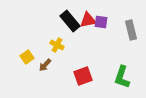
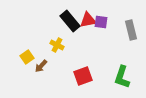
brown arrow: moved 4 px left, 1 px down
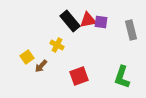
red square: moved 4 px left
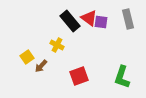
red triangle: moved 1 px right, 2 px up; rotated 48 degrees clockwise
gray rectangle: moved 3 px left, 11 px up
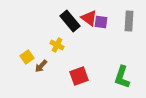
gray rectangle: moved 1 px right, 2 px down; rotated 18 degrees clockwise
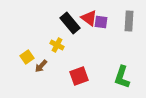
black rectangle: moved 2 px down
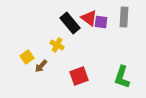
gray rectangle: moved 5 px left, 4 px up
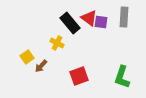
yellow cross: moved 2 px up
